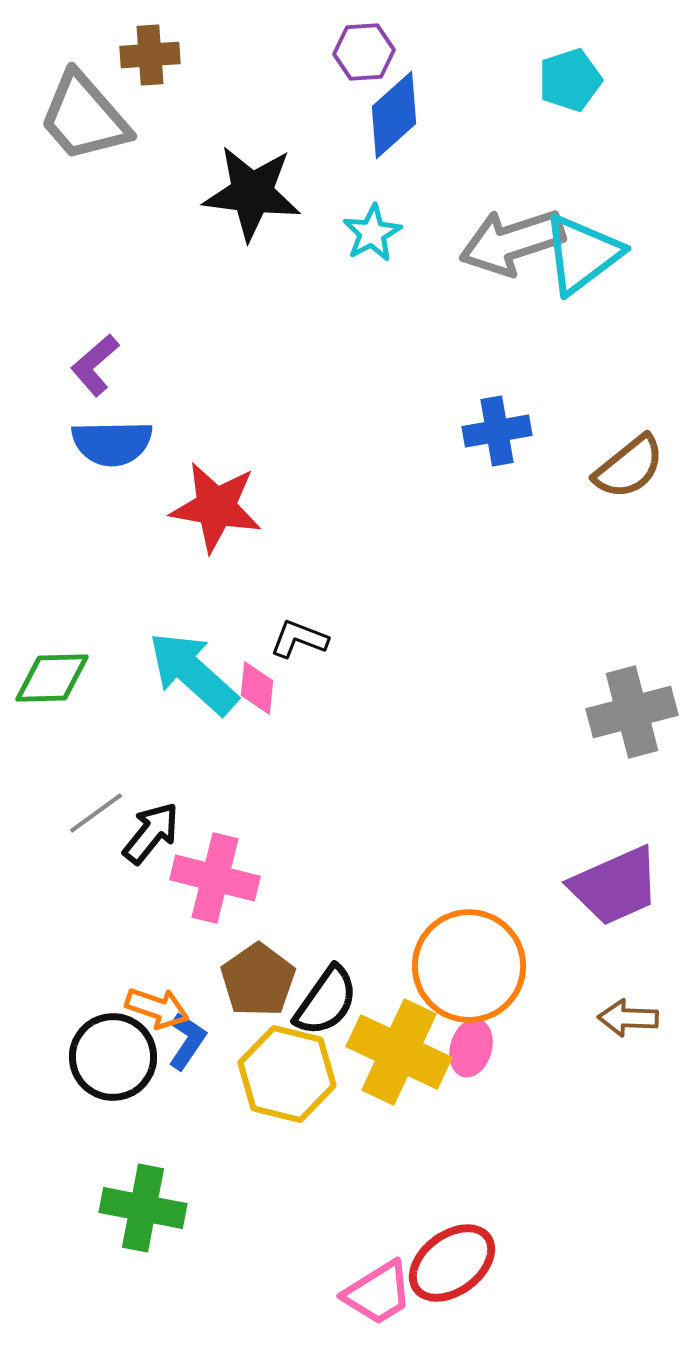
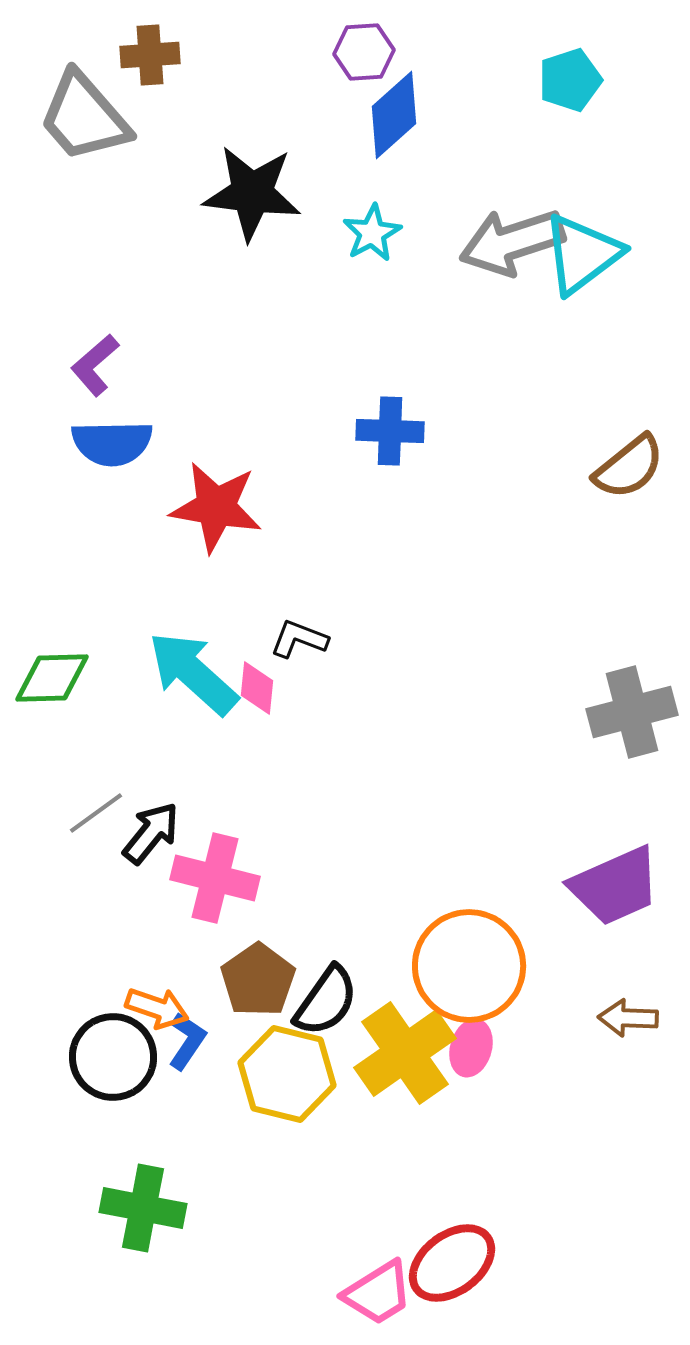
blue cross: moved 107 px left; rotated 12 degrees clockwise
yellow cross: moved 6 px right, 1 px down; rotated 30 degrees clockwise
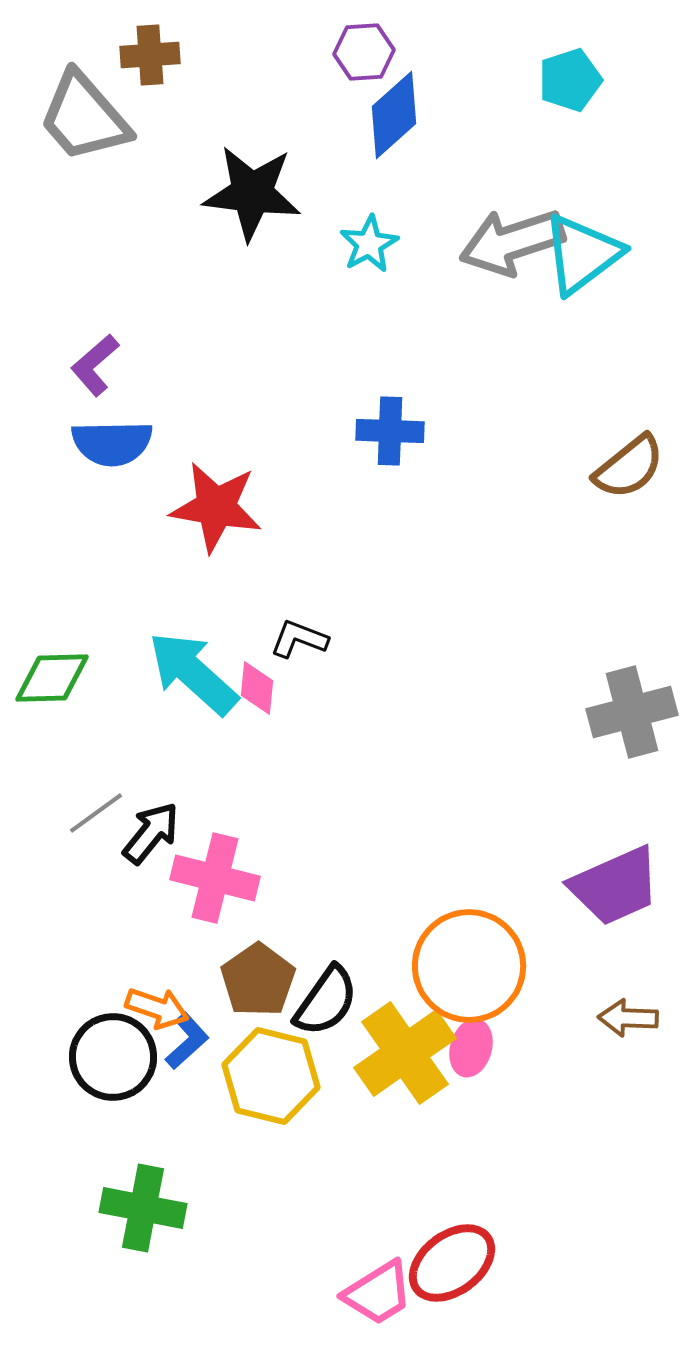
cyan star: moved 3 px left, 11 px down
blue L-shape: rotated 14 degrees clockwise
yellow hexagon: moved 16 px left, 2 px down
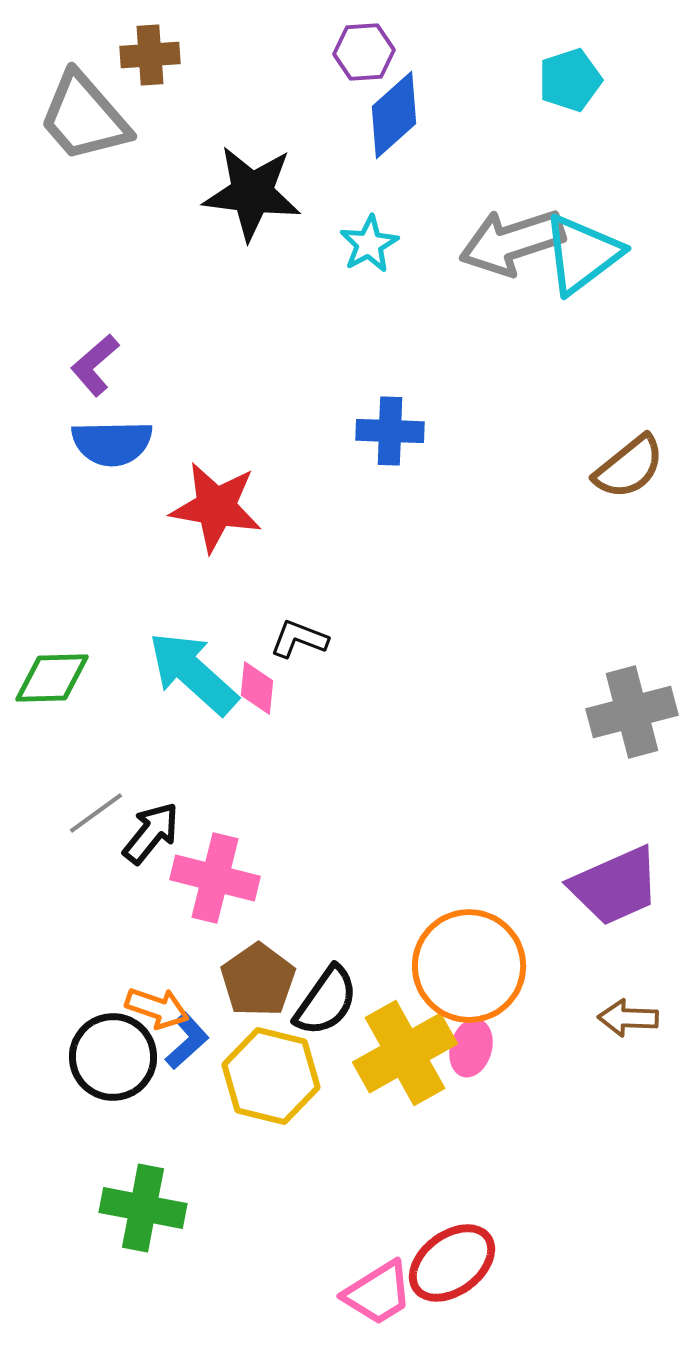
yellow cross: rotated 6 degrees clockwise
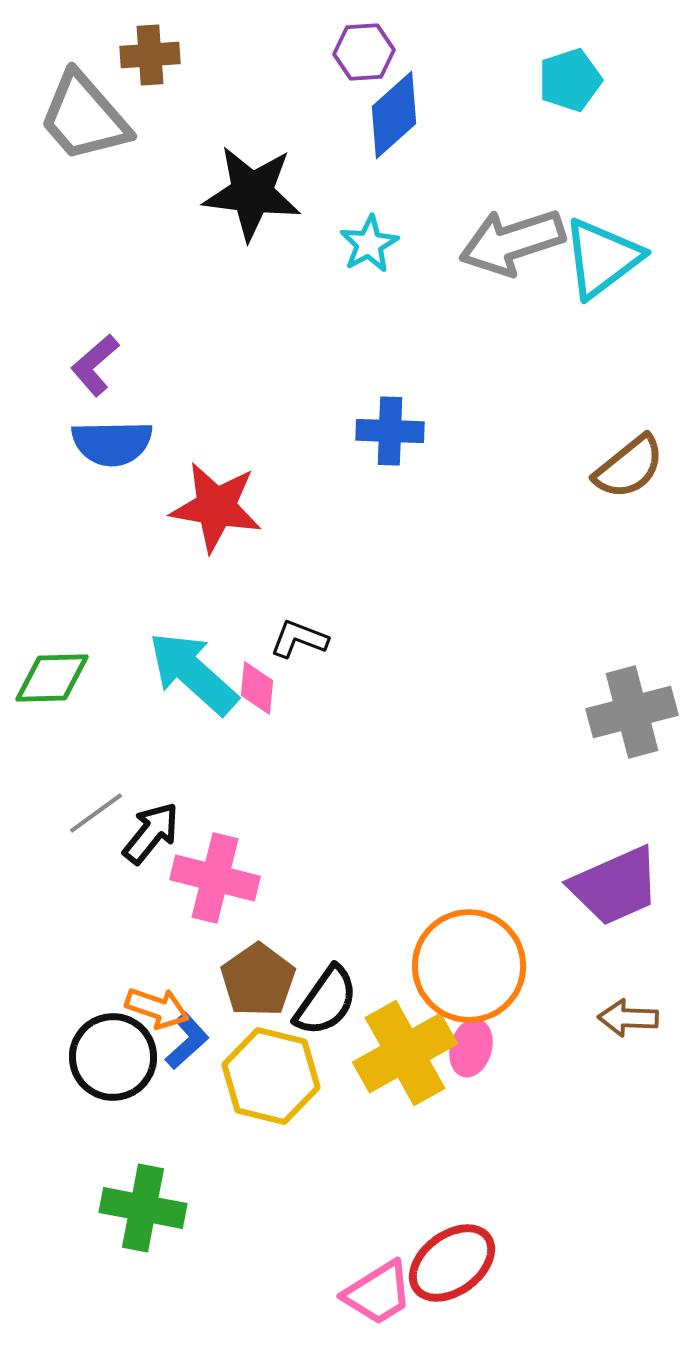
cyan triangle: moved 20 px right, 4 px down
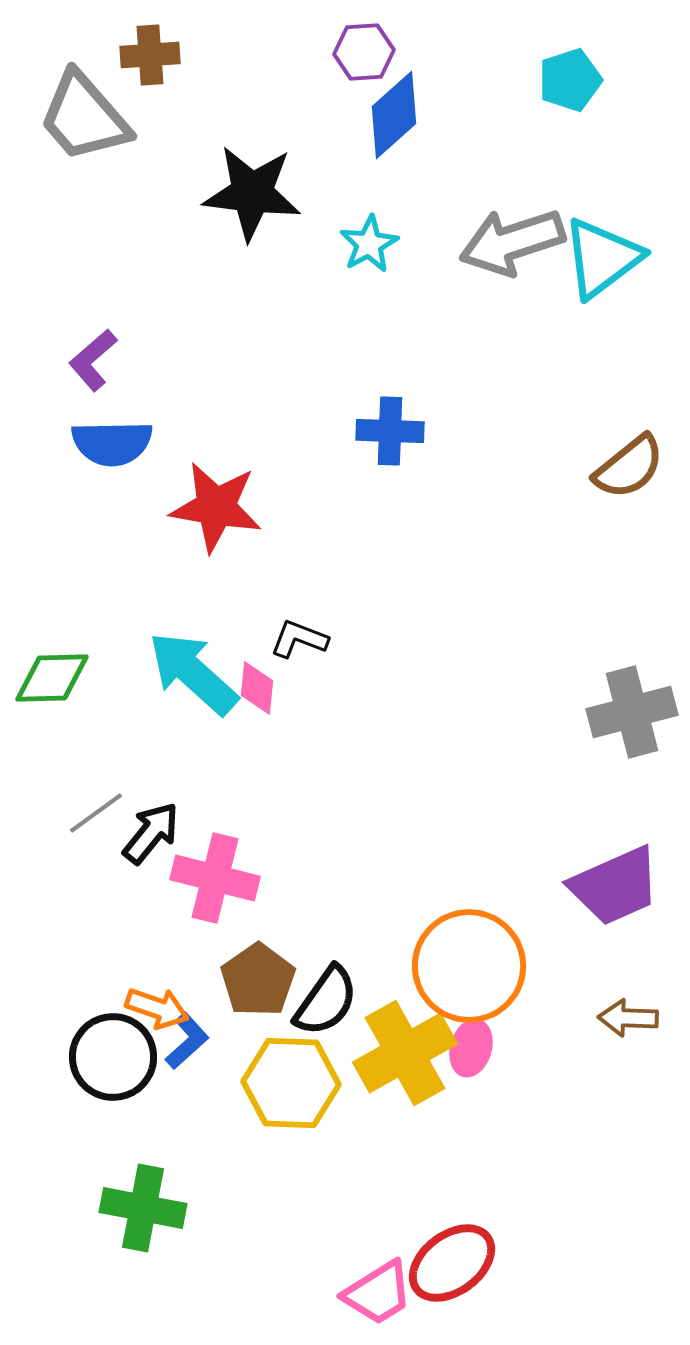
purple L-shape: moved 2 px left, 5 px up
yellow hexagon: moved 20 px right, 7 px down; rotated 12 degrees counterclockwise
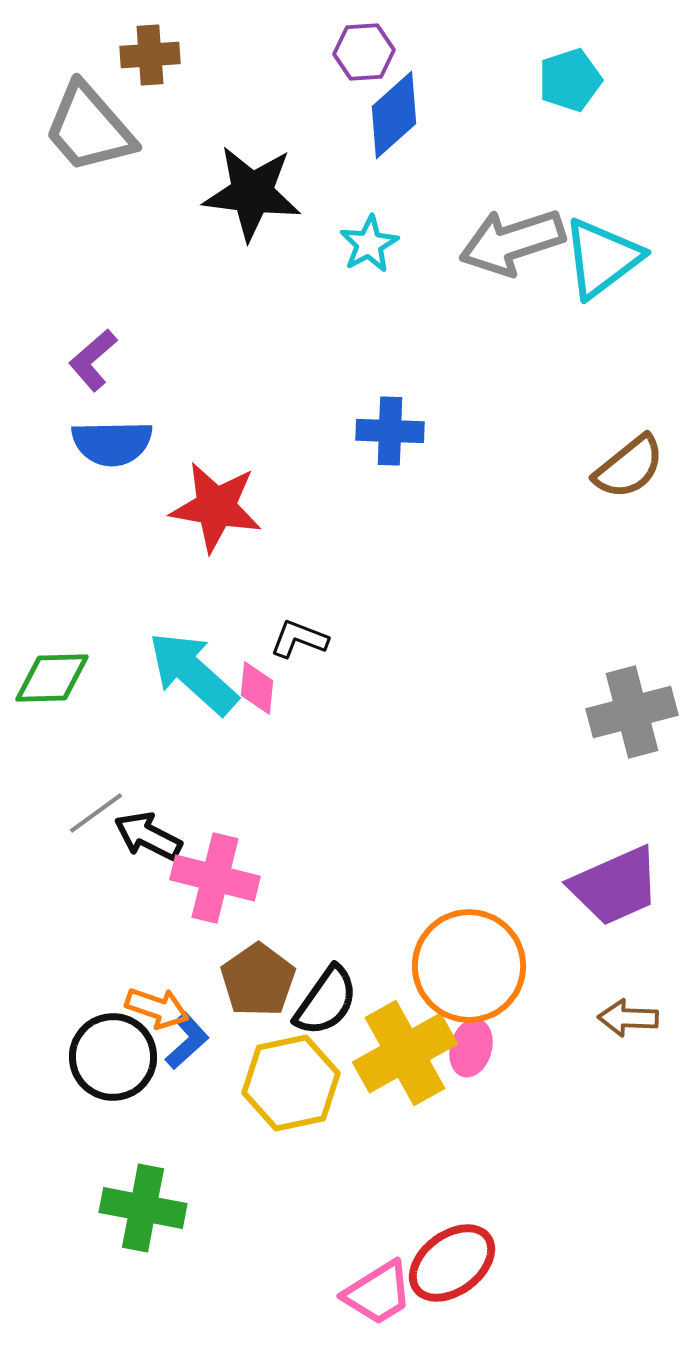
gray trapezoid: moved 5 px right, 11 px down
black arrow: moved 3 px left, 3 px down; rotated 102 degrees counterclockwise
yellow hexagon: rotated 14 degrees counterclockwise
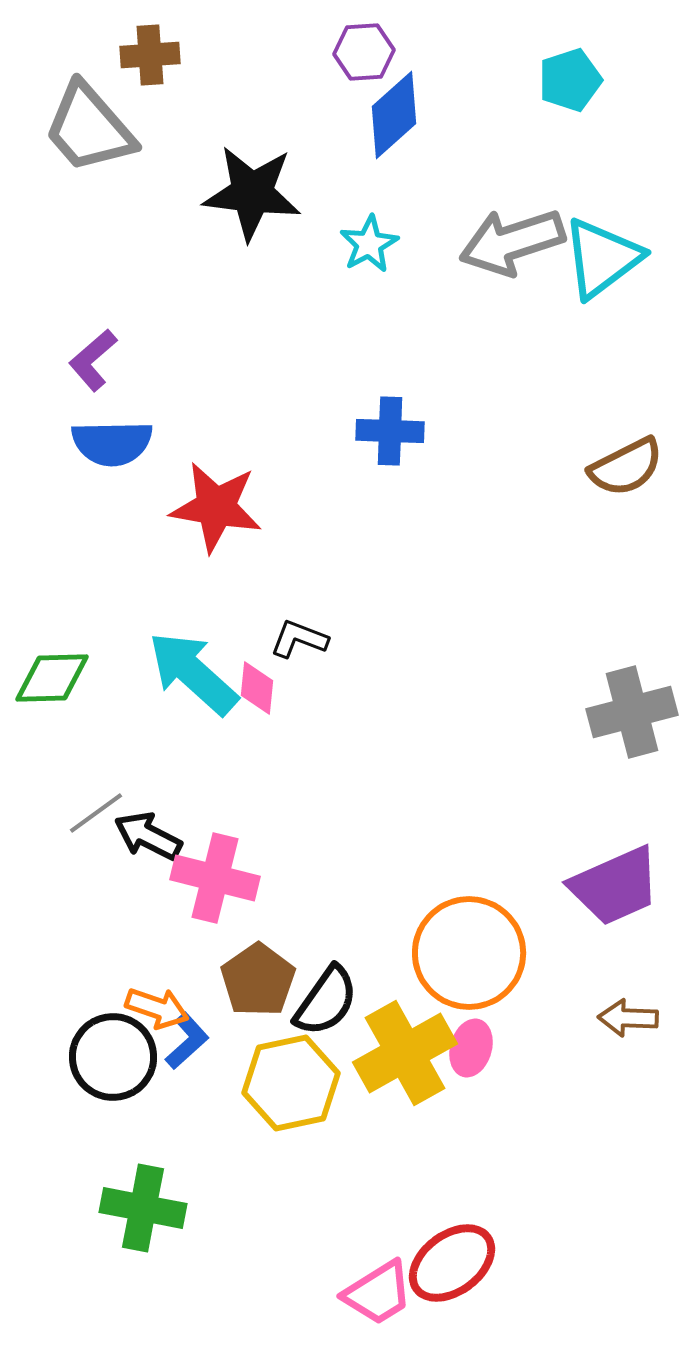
brown semicircle: moved 3 px left; rotated 12 degrees clockwise
orange circle: moved 13 px up
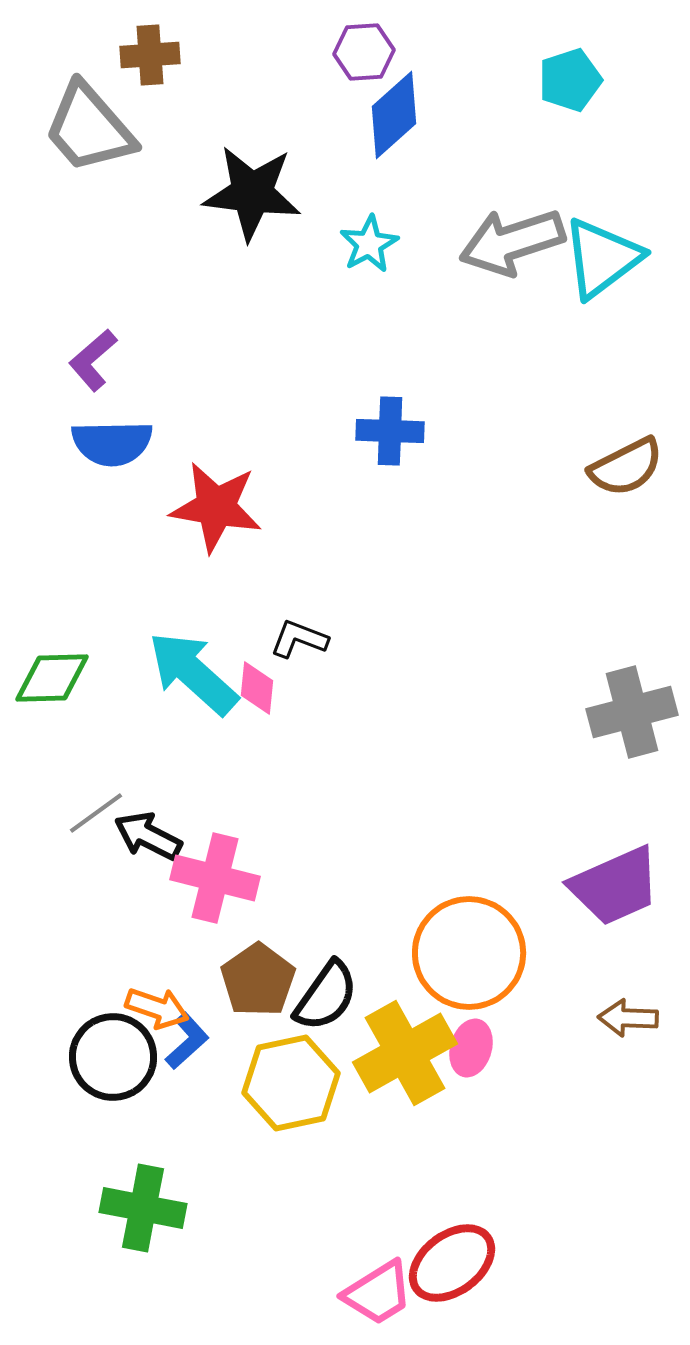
black semicircle: moved 5 px up
